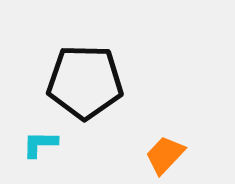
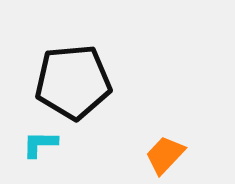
black pentagon: moved 12 px left; rotated 6 degrees counterclockwise
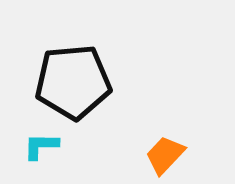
cyan L-shape: moved 1 px right, 2 px down
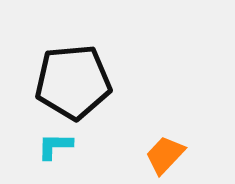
cyan L-shape: moved 14 px right
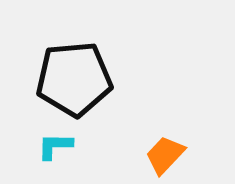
black pentagon: moved 1 px right, 3 px up
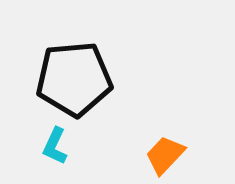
cyan L-shape: rotated 66 degrees counterclockwise
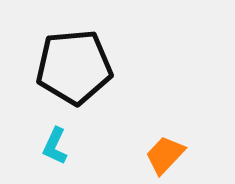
black pentagon: moved 12 px up
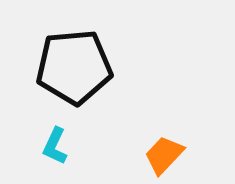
orange trapezoid: moved 1 px left
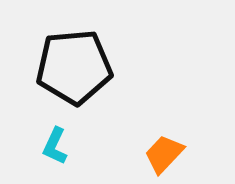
orange trapezoid: moved 1 px up
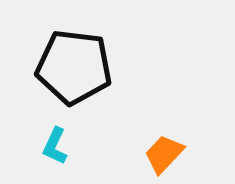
black pentagon: rotated 12 degrees clockwise
